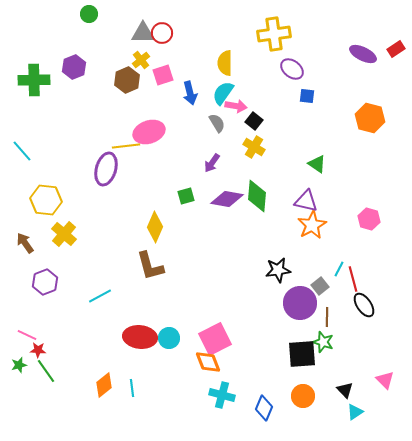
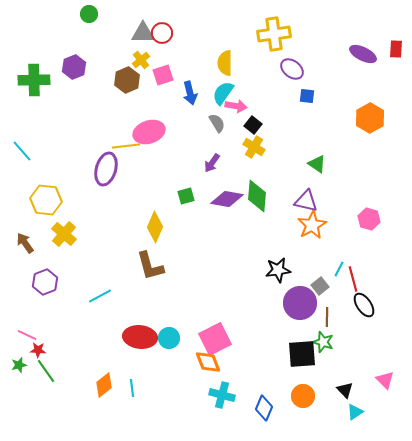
red rectangle at (396, 49): rotated 54 degrees counterclockwise
orange hexagon at (370, 118): rotated 16 degrees clockwise
black square at (254, 121): moved 1 px left, 4 px down
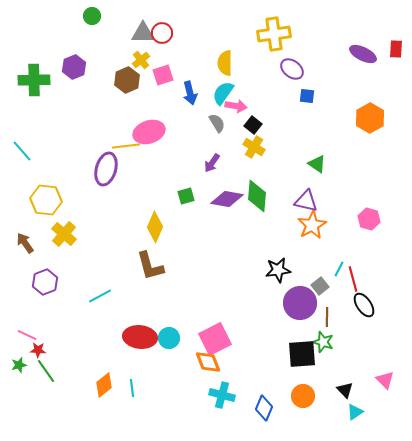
green circle at (89, 14): moved 3 px right, 2 px down
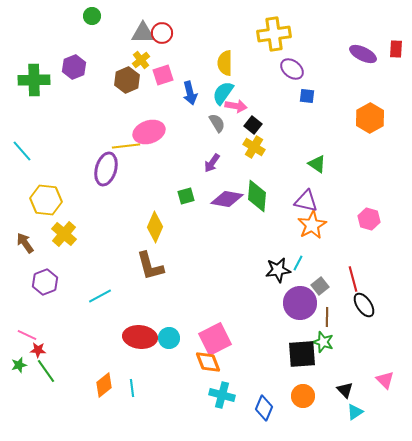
cyan line at (339, 269): moved 41 px left, 6 px up
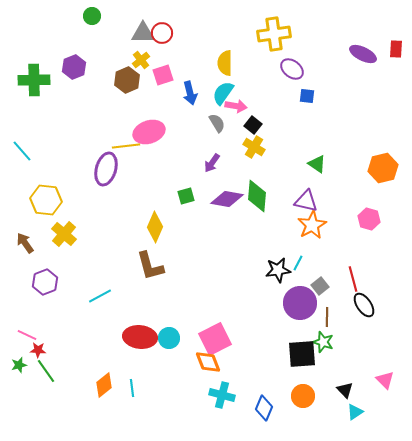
orange hexagon at (370, 118): moved 13 px right, 50 px down; rotated 16 degrees clockwise
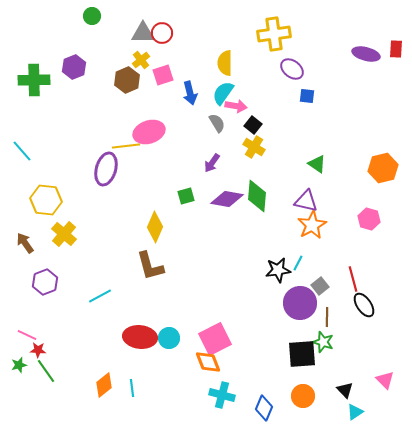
purple ellipse at (363, 54): moved 3 px right; rotated 12 degrees counterclockwise
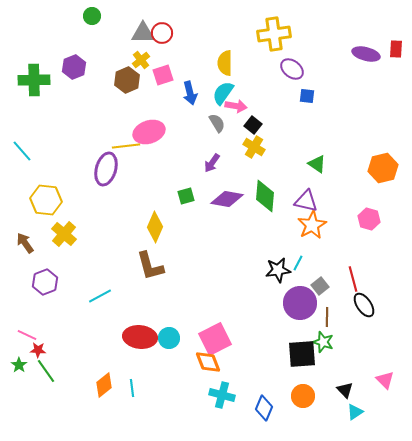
green diamond at (257, 196): moved 8 px right
green star at (19, 365): rotated 21 degrees counterclockwise
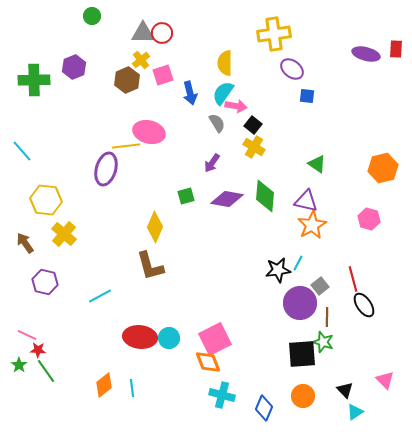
pink ellipse at (149, 132): rotated 32 degrees clockwise
purple hexagon at (45, 282): rotated 25 degrees counterclockwise
